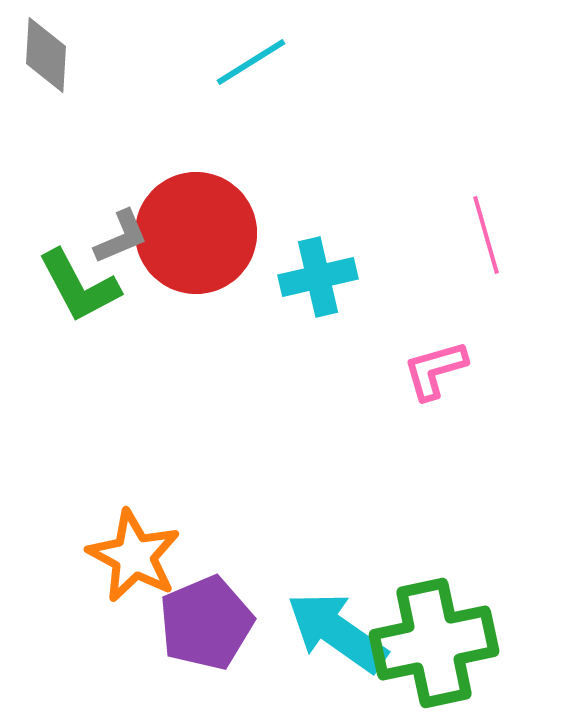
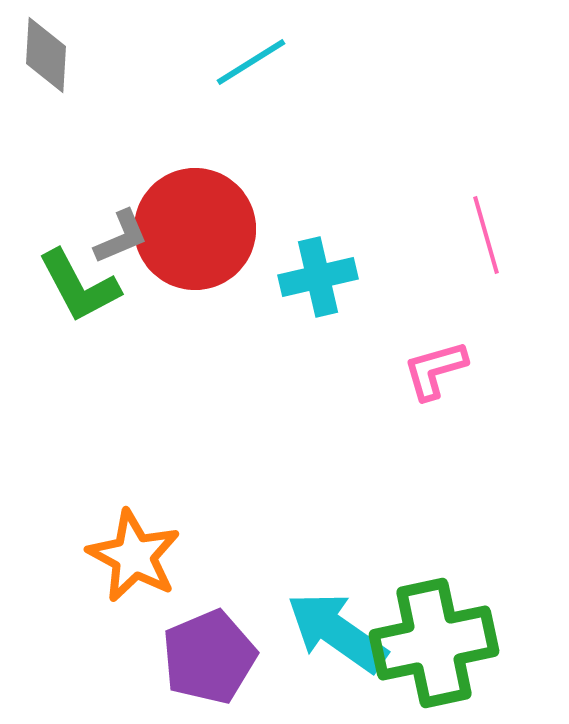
red circle: moved 1 px left, 4 px up
purple pentagon: moved 3 px right, 34 px down
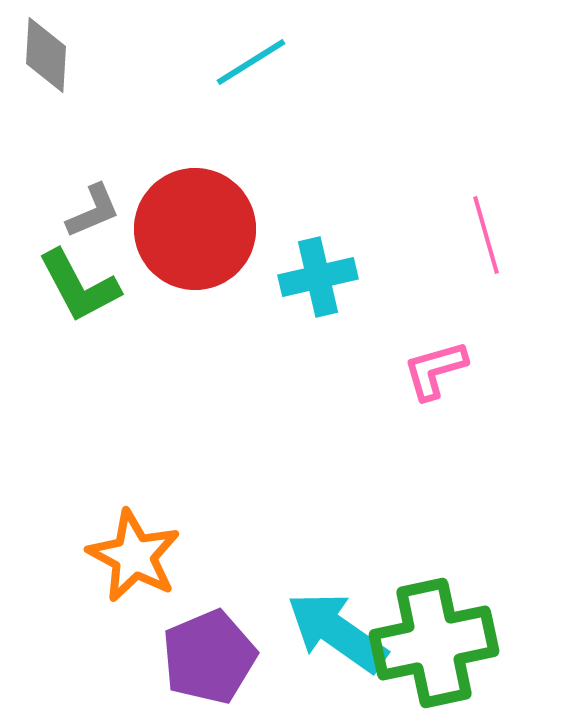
gray L-shape: moved 28 px left, 26 px up
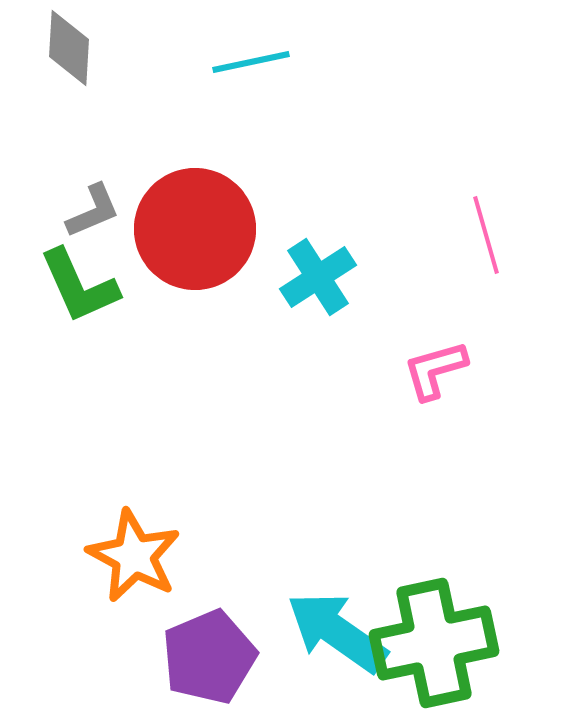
gray diamond: moved 23 px right, 7 px up
cyan line: rotated 20 degrees clockwise
cyan cross: rotated 20 degrees counterclockwise
green L-shape: rotated 4 degrees clockwise
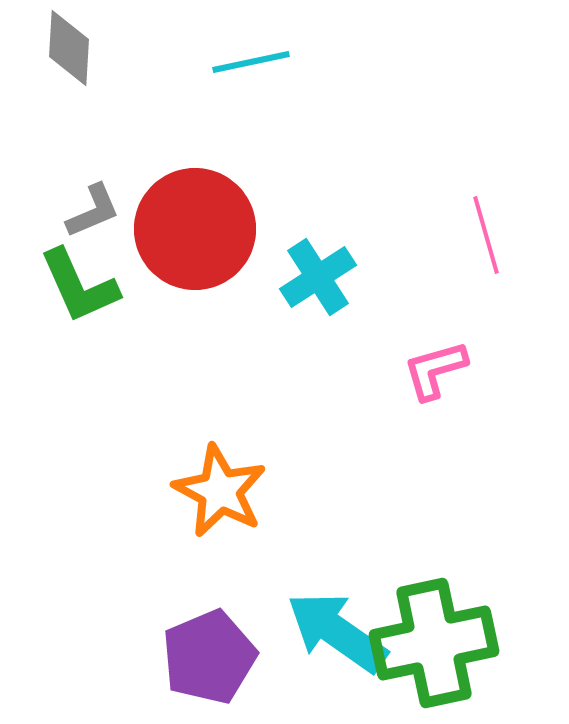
orange star: moved 86 px right, 65 px up
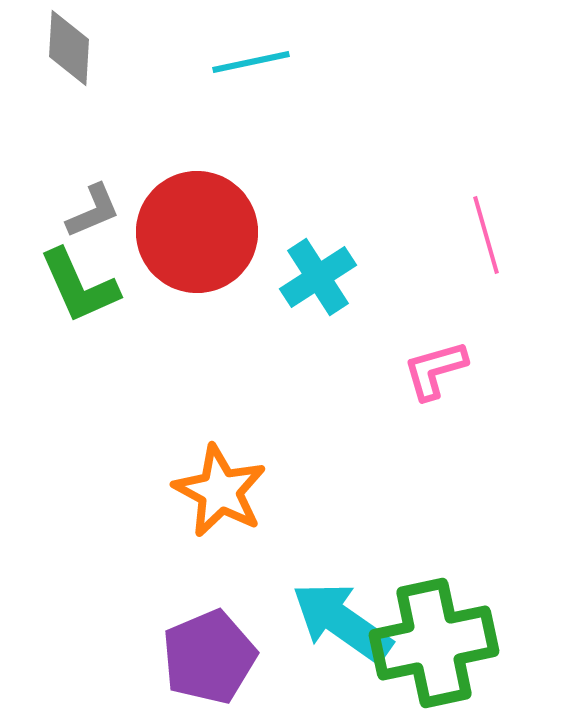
red circle: moved 2 px right, 3 px down
cyan arrow: moved 5 px right, 10 px up
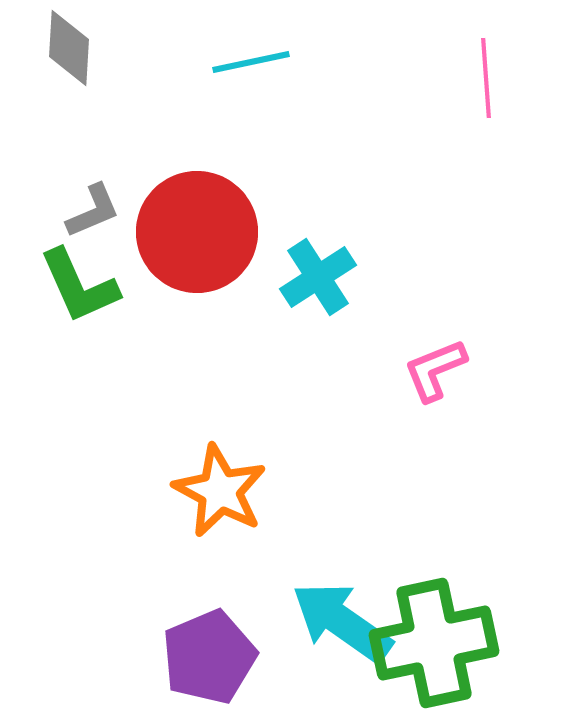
pink line: moved 157 px up; rotated 12 degrees clockwise
pink L-shape: rotated 6 degrees counterclockwise
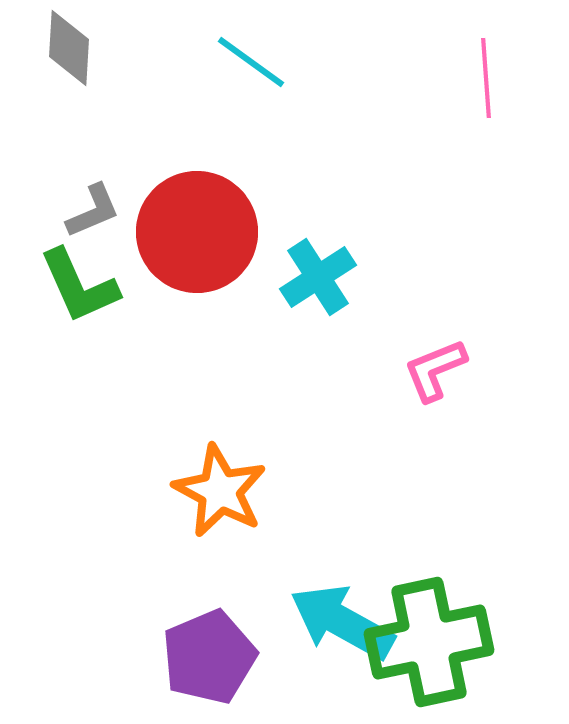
cyan line: rotated 48 degrees clockwise
cyan arrow: rotated 6 degrees counterclockwise
green cross: moved 5 px left, 1 px up
